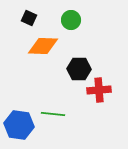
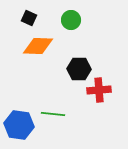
orange diamond: moved 5 px left
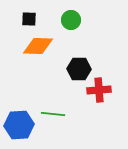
black square: moved 1 px down; rotated 21 degrees counterclockwise
blue hexagon: rotated 12 degrees counterclockwise
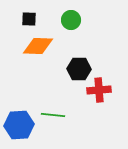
green line: moved 1 px down
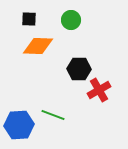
red cross: rotated 25 degrees counterclockwise
green line: rotated 15 degrees clockwise
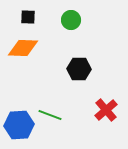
black square: moved 1 px left, 2 px up
orange diamond: moved 15 px left, 2 px down
red cross: moved 7 px right, 20 px down; rotated 10 degrees counterclockwise
green line: moved 3 px left
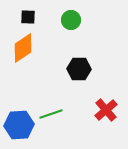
orange diamond: rotated 36 degrees counterclockwise
green line: moved 1 px right, 1 px up; rotated 40 degrees counterclockwise
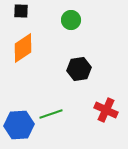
black square: moved 7 px left, 6 px up
black hexagon: rotated 10 degrees counterclockwise
red cross: rotated 25 degrees counterclockwise
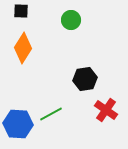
orange diamond: rotated 24 degrees counterclockwise
black hexagon: moved 6 px right, 10 px down
red cross: rotated 10 degrees clockwise
green line: rotated 10 degrees counterclockwise
blue hexagon: moved 1 px left, 1 px up; rotated 8 degrees clockwise
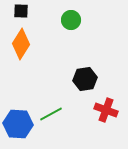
orange diamond: moved 2 px left, 4 px up
red cross: rotated 15 degrees counterclockwise
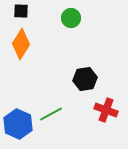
green circle: moved 2 px up
blue hexagon: rotated 20 degrees clockwise
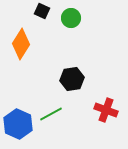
black square: moved 21 px right; rotated 21 degrees clockwise
black hexagon: moved 13 px left
